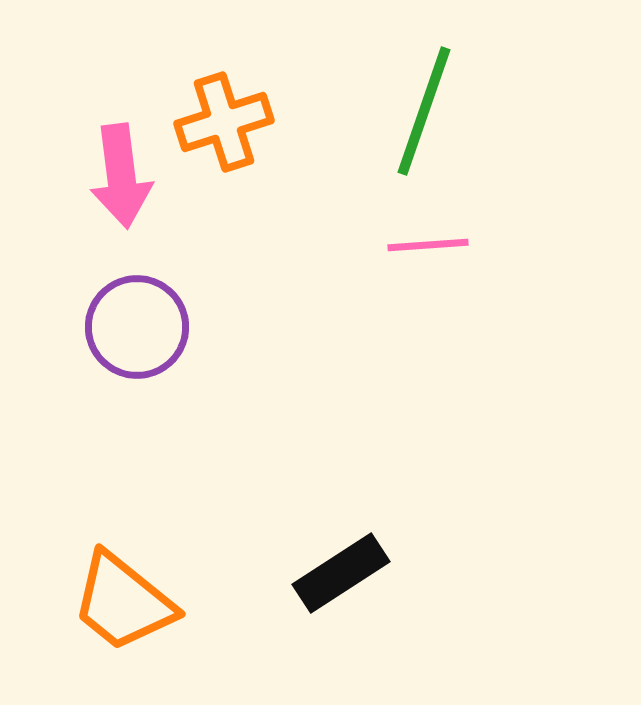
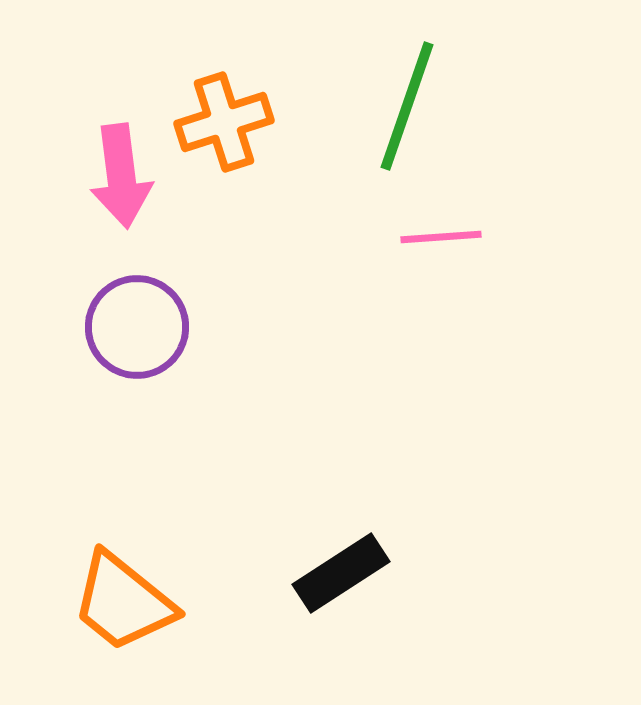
green line: moved 17 px left, 5 px up
pink line: moved 13 px right, 8 px up
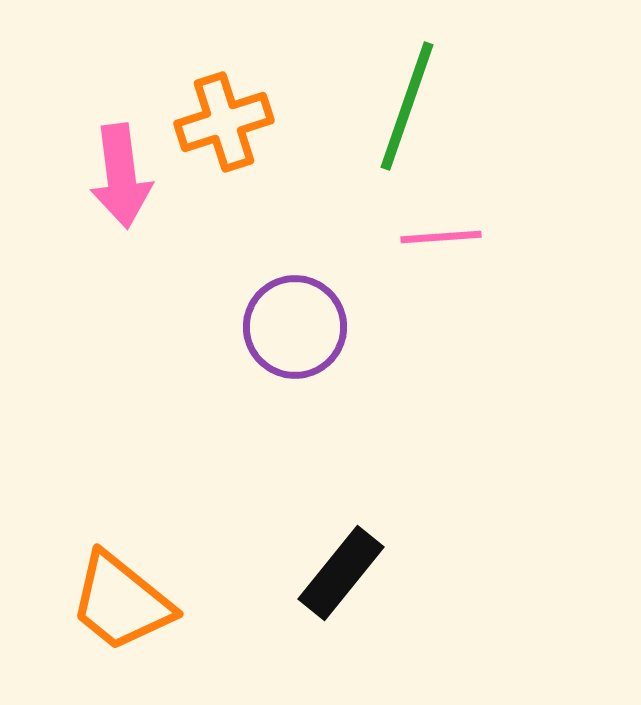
purple circle: moved 158 px right
black rectangle: rotated 18 degrees counterclockwise
orange trapezoid: moved 2 px left
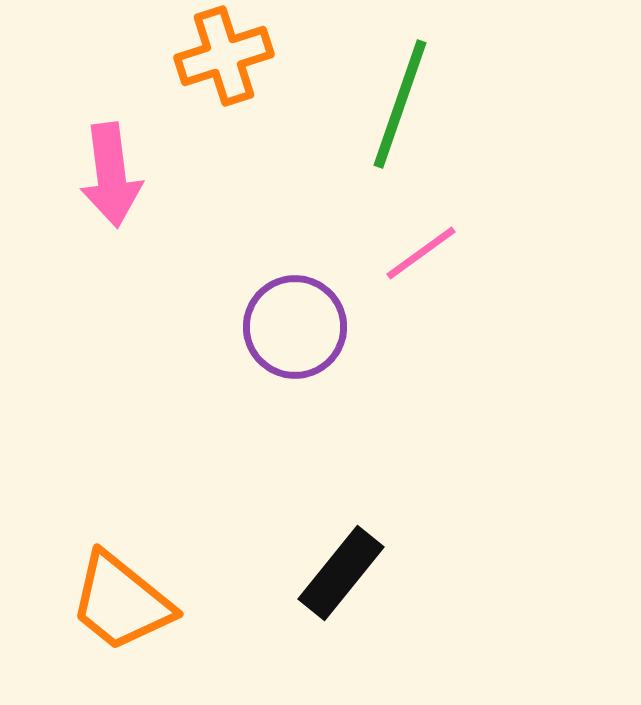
green line: moved 7 px left, 2 px up
orange cross: moved 66 px up
pink arrow: moved 10 px left, 1 px up
pink line: moved 20 px left, 16 px down; rotated 32 degrees counterclockwise
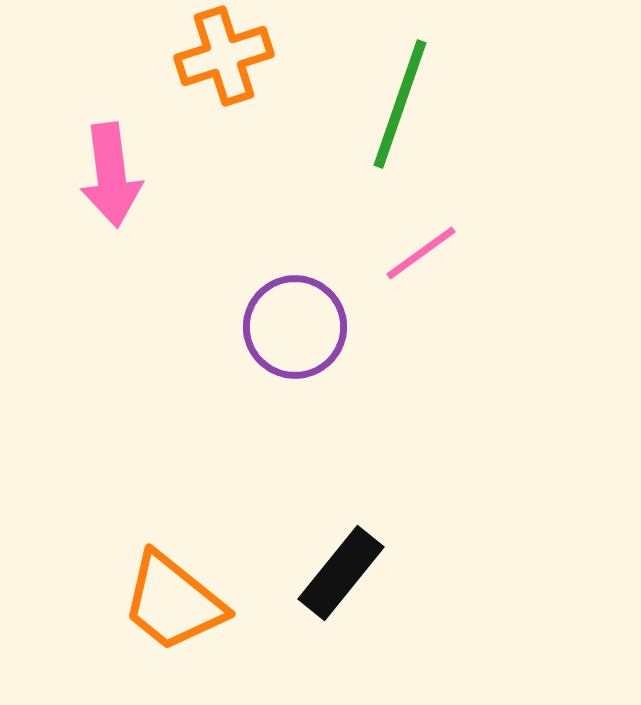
orange trapezoid: moved 52 px right
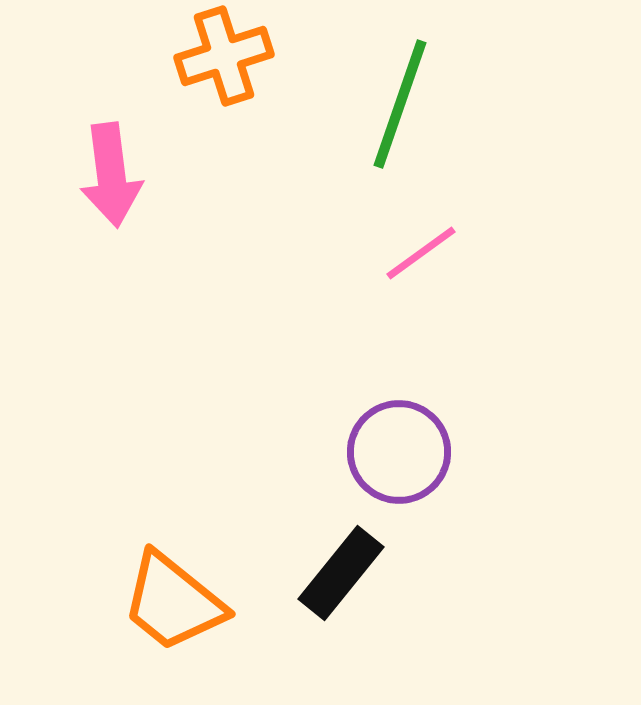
purple circle: moved 104 px right, 125 px down
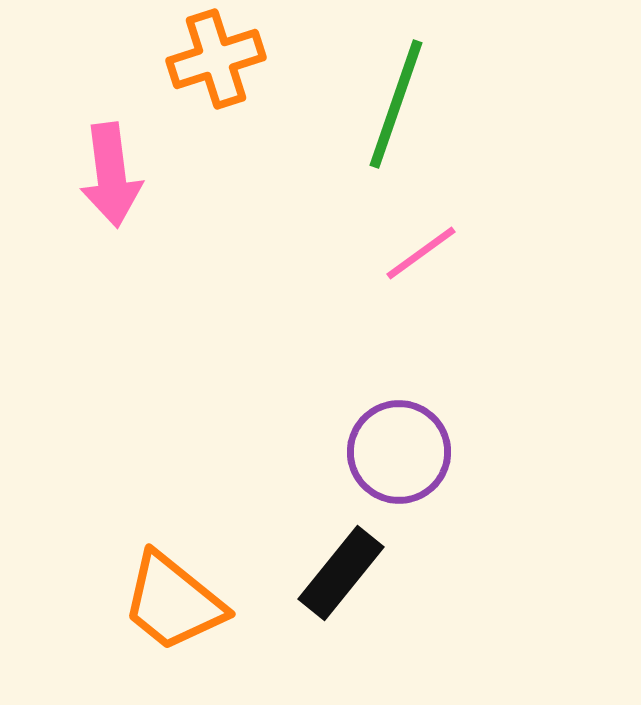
orange cross: moved 8 px left, 3 px down
green line: moved 4 px left
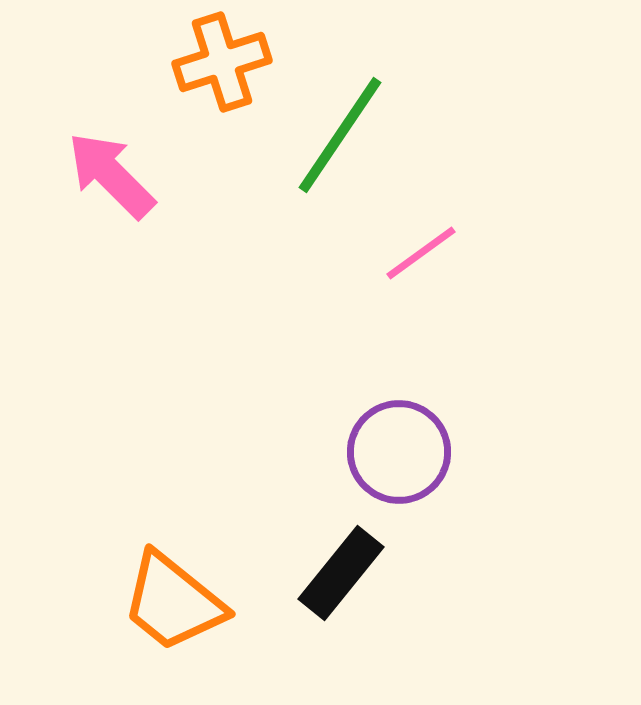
orange cross: moved 6 px right, 3 px down
green line: moved 56 px left, 31 px down; rotated 15 degrees clockwise
pink arrow: rotated 142 degrees clockwise
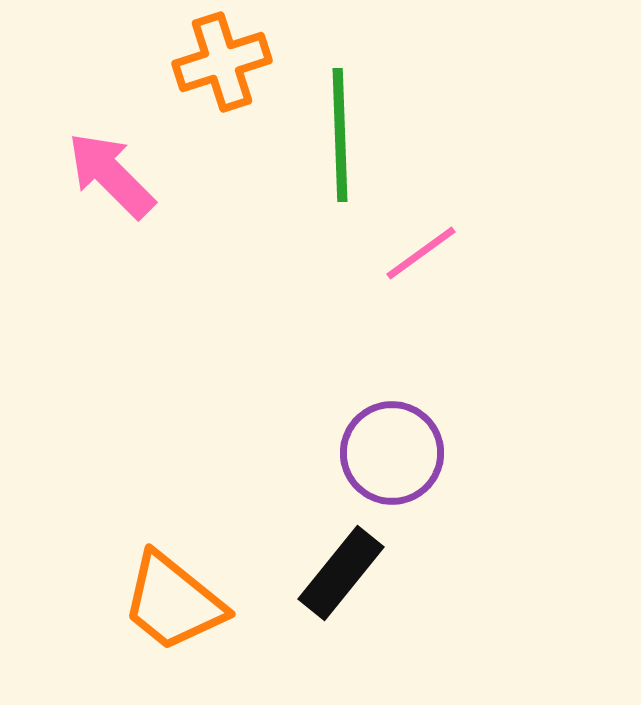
green line: rotated 36 degrees counterclockwise
purple circle: moved 7 px left, 1 px down
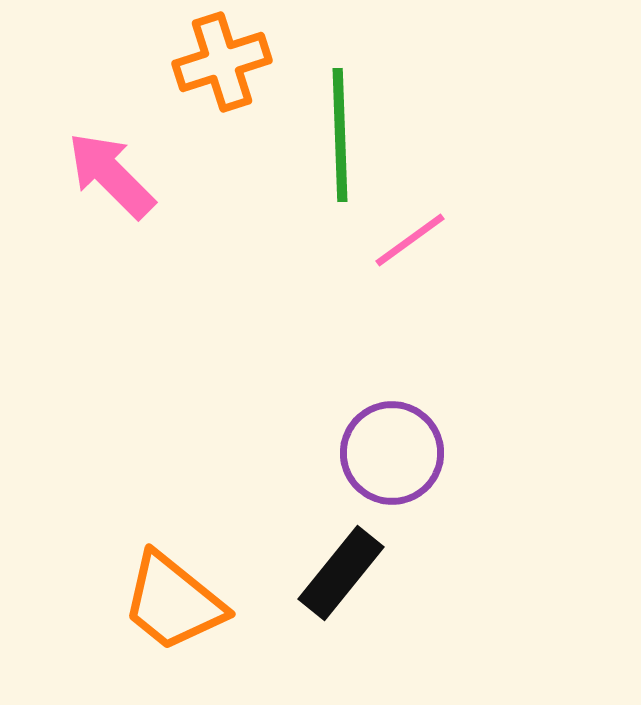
pink line: moved 11 px left, 13 px up
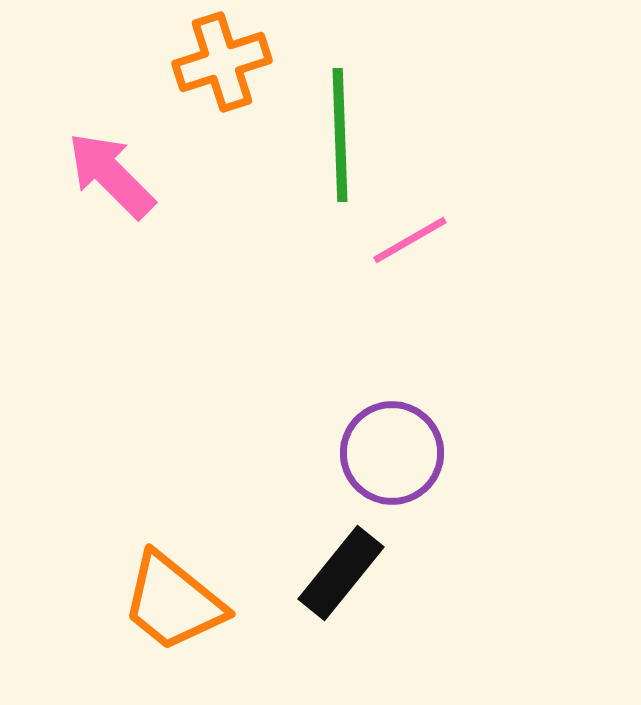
pink line: rotated 6 degrees clockwise
